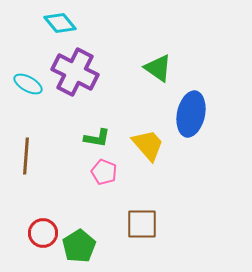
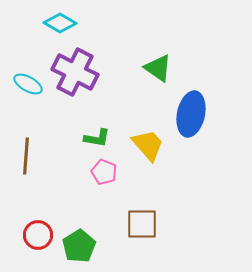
cyan diamond: rotated 20 degrees counterclockwise
red circle: moved 5 px left, 2 px down
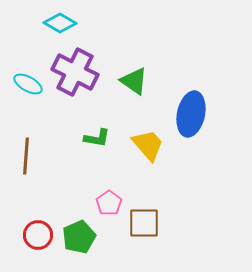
green triangle: moved 24 px left, 13 px down
pink pentagon: moved 5 px right, 31 px down; rotated 15 degrees clockwise
brown square: moved 2 px right, 1 px up
green pentagon: moved 9 px up; rotated 8 degrees clockwise
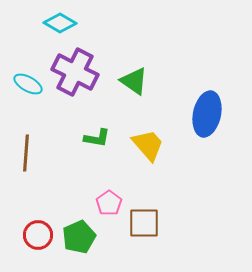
blue ellipse: moved 16 px right
brown line: moved 3 px up
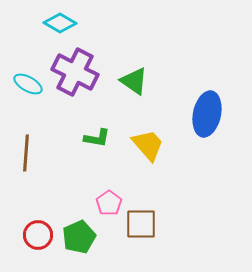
brown square: moved 3 px left, 1 px down
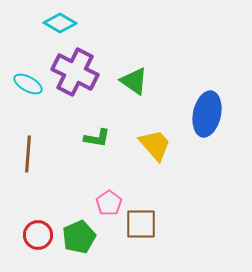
yellow trapezoid: moved 7 px right
brown line: moved 2 px right, 1 px down
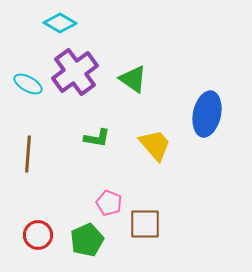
purple cross: rotated 27 degrees clockwise
green triangle: moved 1 px left, 2 px up
pink pentagon: rotated 15 degrees counterclockwise
brown square: moved 4 px right
green pentagon: moved 8 px right, 3 px down
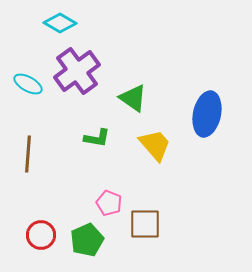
purple cross: moved 2 px right, 1 px up
green triangle: moved 19 px down
red circle: moved 3 px right
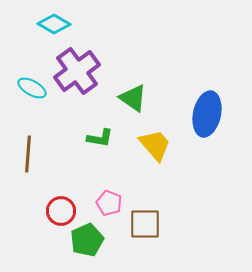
cyan diamond: moved 6 px left, 1 px down
cyan ellipse: moved 4 px right, 4 px down
green L-shape: moved 3 px right
red circle: moved 20 px right, 24 px up
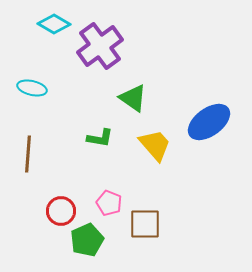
purple cross: moved 23 px right, 25 px up
cyan ellipse: rotated 16 degrees counterclockwise
blue ellipse: moved 2 px right, 8 px down; rotated 42 degrees clockwise
